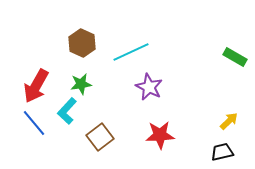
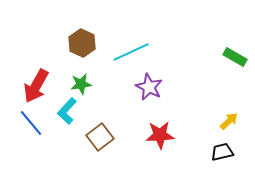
blue line: moved 3 px left
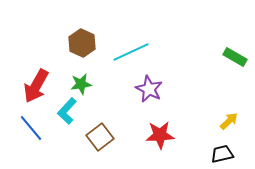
purple star: moved 2 px down
blue line: moved 5 px down
black trapezoid: moved 2 px down
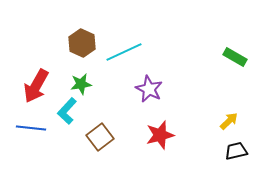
cyan line: moved 7 px left
blue line: rotated 44 degrees counterclockwise
red star: rotated 12 degrees counterclockwise
black trapezoid: moved 14 px right, 3 px up
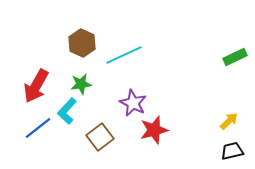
cyan line: moved 3 px down
green rectangle: rotated 55 degrees counterclockwise
purple star: moved 16 px left, 14 px down
blue line: moved 7 px right; rotated 44 degrees counterclockwise
red star: moved 6 px left, 5 px up
black trapezoid: moved 4 px left
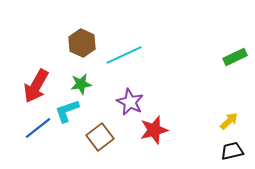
purple star: moved 3 px left, 1 px up
cyan L-shape: rotated 28 degrees clockwise
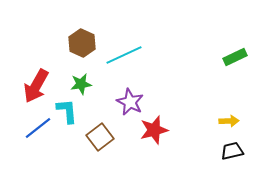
cyan L-shape: rotated 104 degrees clockwise
yellow arrow: rotated 42 degrees clockwise
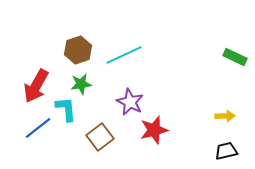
brown hexagon: moved 4 px left, 7 px down; rotated 16 degrees clockwise
green rectangle: rotated 50 degrees clockwise
cyan L-shape: moved 1 px left, 2 px up
yellow arrow: moved 4 px left, 5 px up
black trapezoid: moved 6 px left
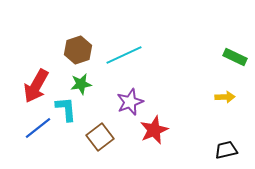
purple star: rotated 24 degrees clockwise
yellow arrow: moved 19 px up
red star: rotated 8 degrees counterclockwise
black trapezoid: moved 1 px up
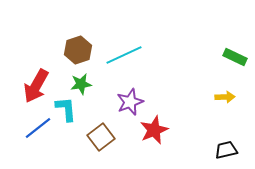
brown square: moved 1 px right
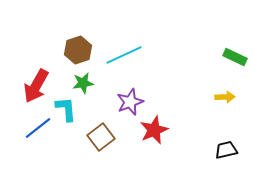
green star: moved 2 px right, 1 px up
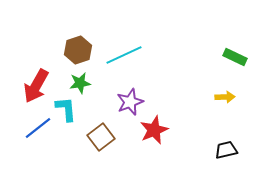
green star: moved 3 px left
